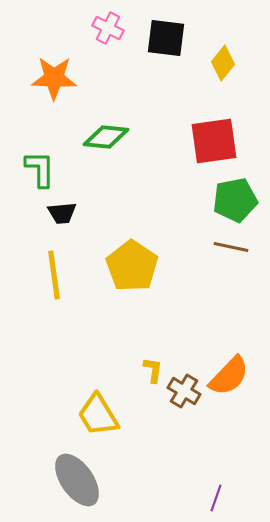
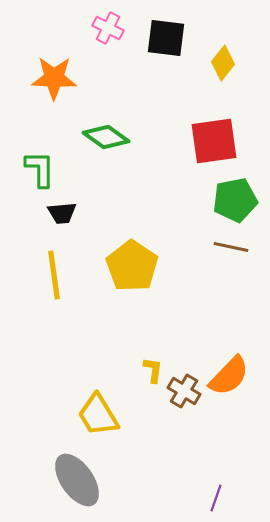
green diamond: rotated 30 degrees clockwise
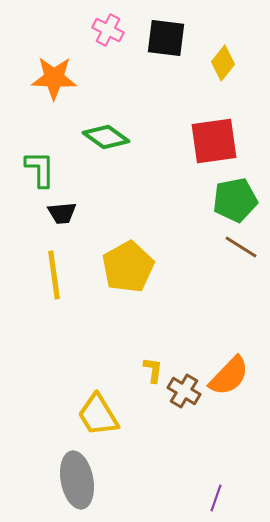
pink cross: moved 2 px down
brown line: moved 10 px right; rotated 20 degrees clockwise
yellow pentagon: moved 4 px left, 1 px down; rotated 9 degrees clockwise
gray ellipse: rotated 24 degrees clockwise
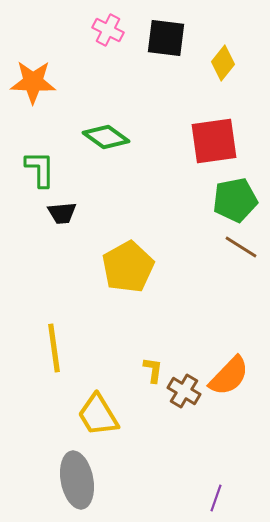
orange star: moved 21 px left, 4 px down
yellow line: moved 73 px down
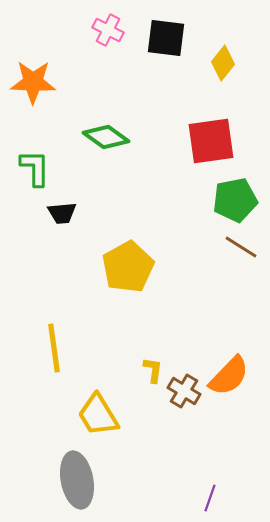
red square: moved 3 px left
green L-shape: moved 5 px left, 1 px up
purple line: moved 6 px left
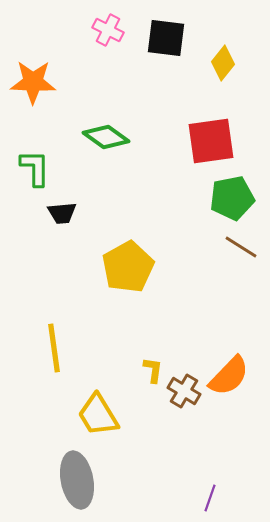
green pentagon: moved 3 px left, 2 px up
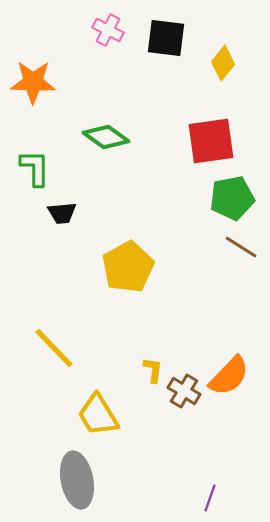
yellow line: rotated 36 degrees counterclockwise
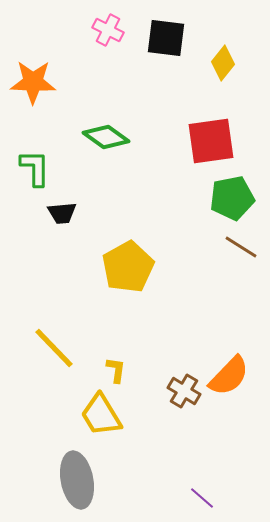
yellow L-shape: moved 37 px left
yellow trapezoid: moved 3 px right
purple line: moved 8 px left; rotated 68 degrees counterclockwise
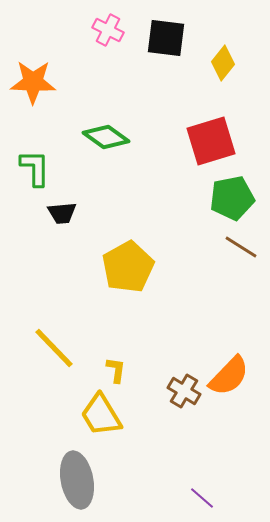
red square: rotated 9 degrees counterclockwise
